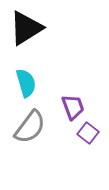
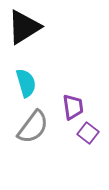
black triangle: moved 2 px left, 1 px up
purple trapezoid: rotated 12 degrees clockwise
gray semicircle: moved 3 px right
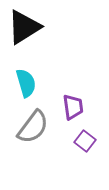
purple square: moved 3 px left, 8 px down
